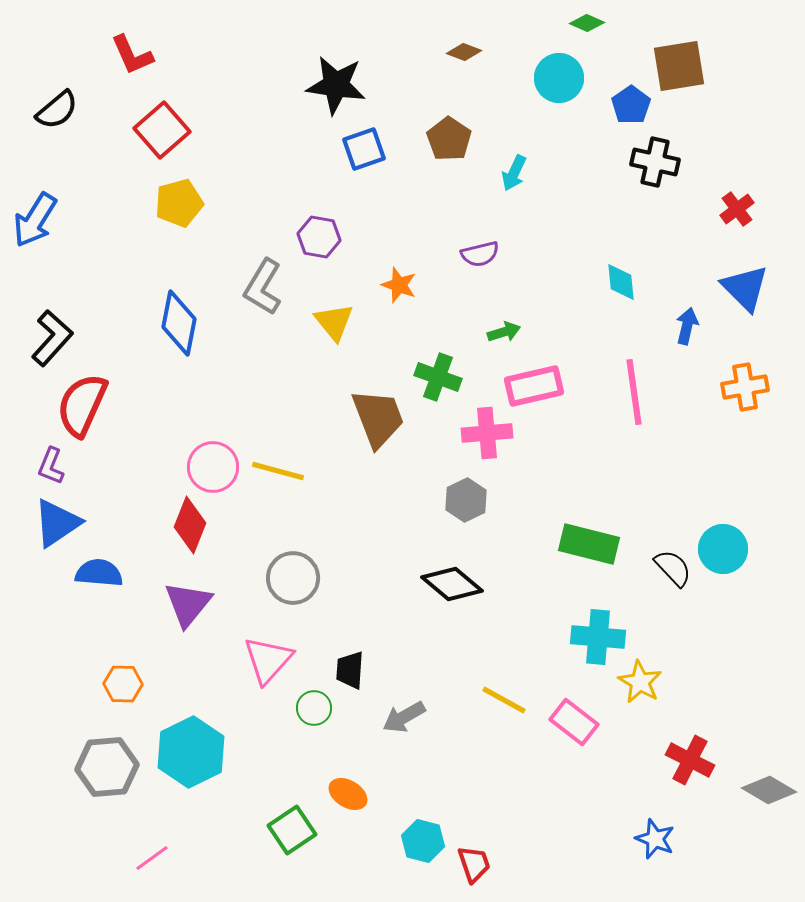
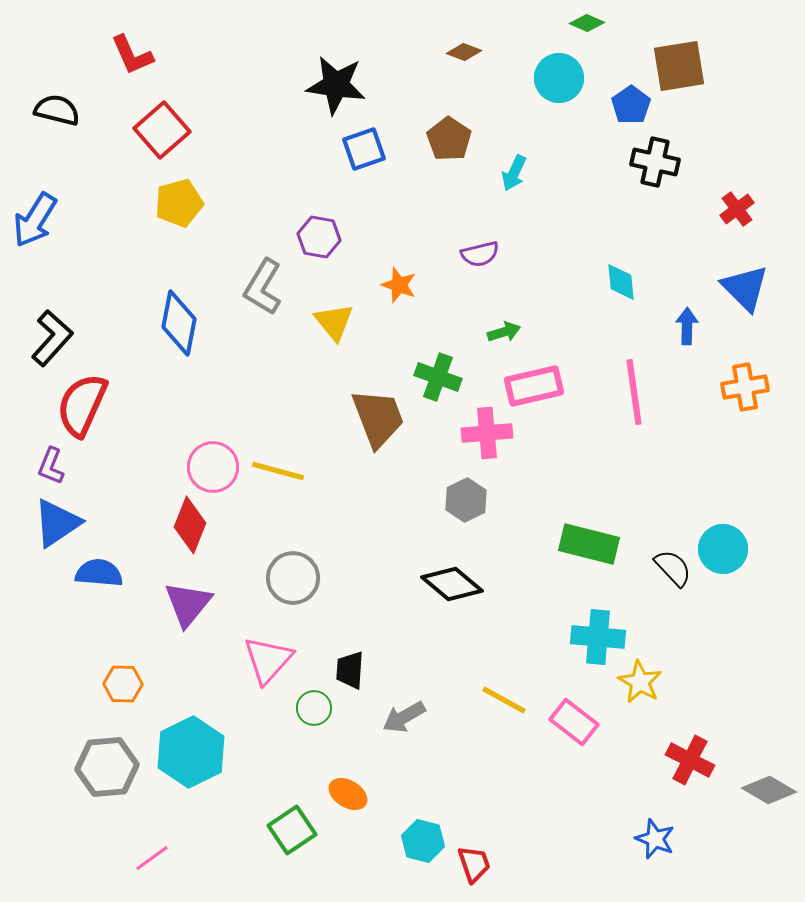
black semicircle at (57, 110): rotated 126 degrees counterclockwise
blue arrow at (687, 326): rotated 12 degrees counterclockwise
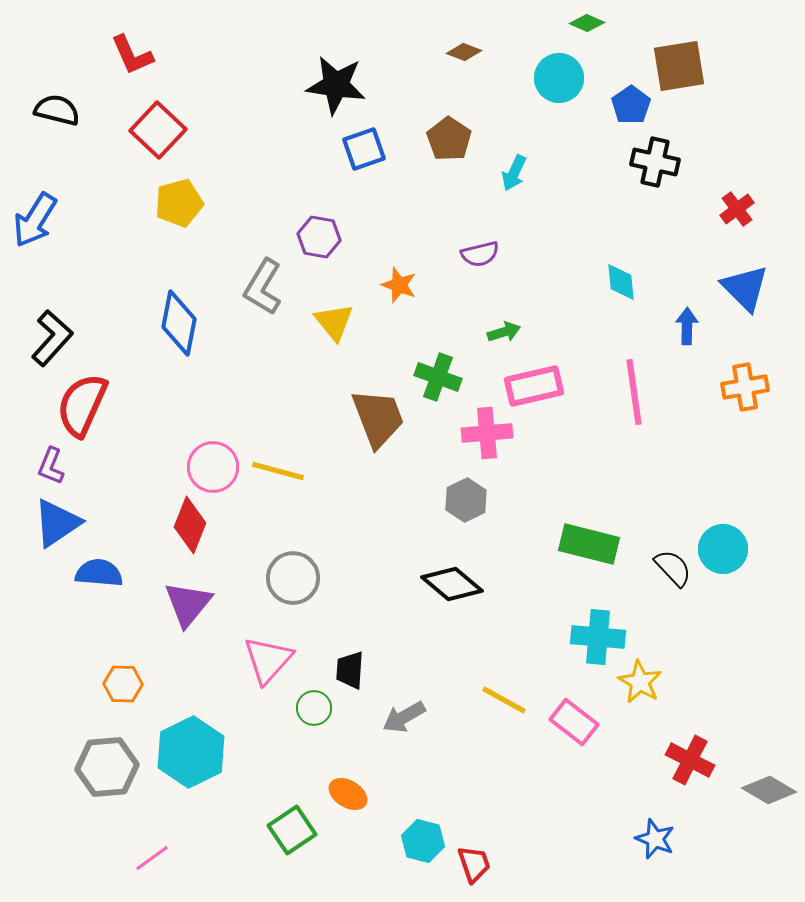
red square at (162, 130): moved 4 px left; rotated 6 degrees counterclockwise
